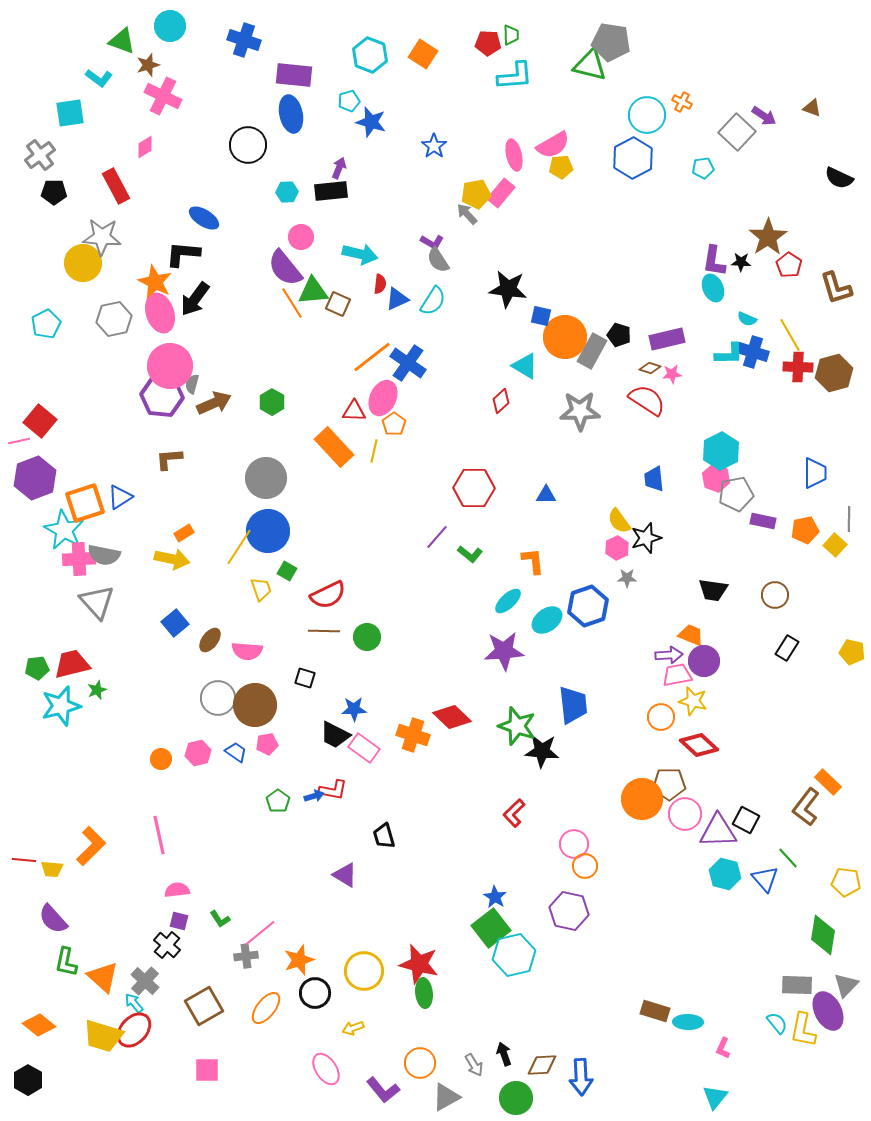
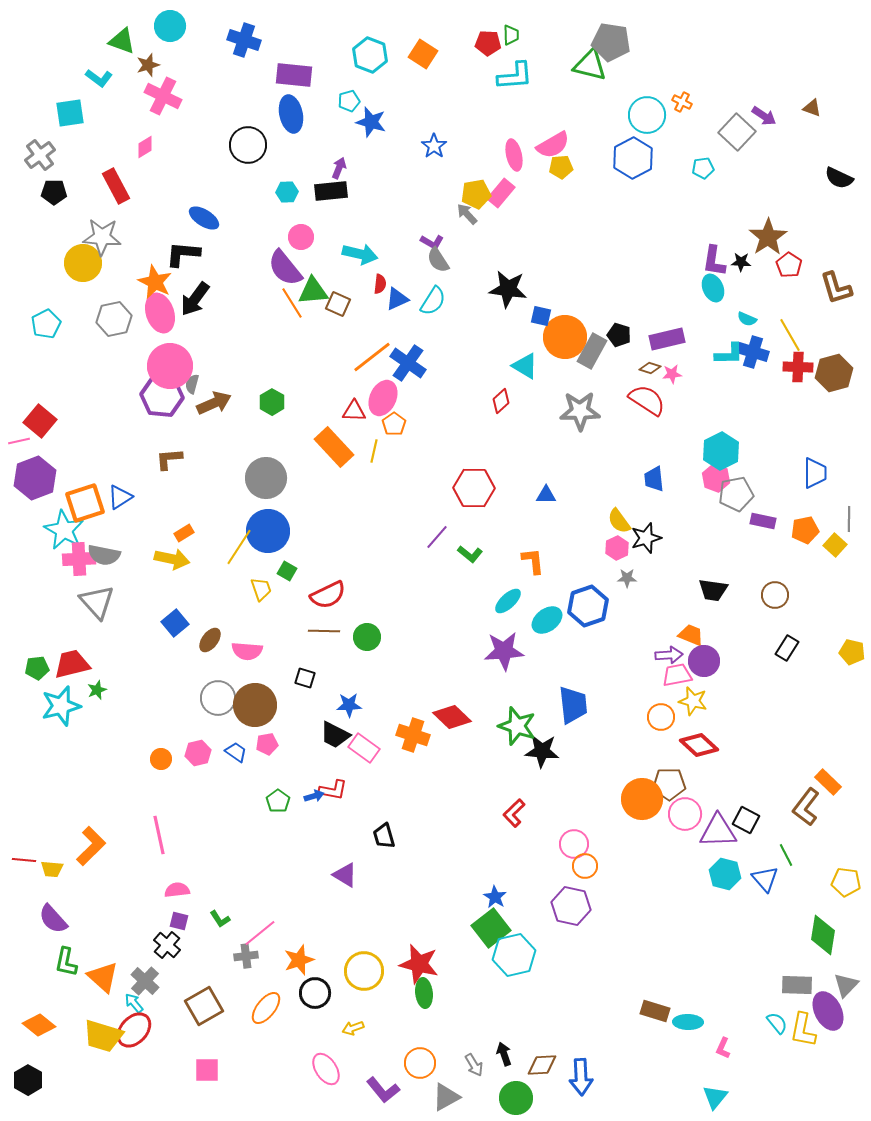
blue star at (354, 709): moved 5 px left, 4 px up
green line at (788, 858): moved 2 px left, 3 px up; rotated 15 degrees clockwise
purple hexagon at (569, 911): moved 2 px right, 5 px up
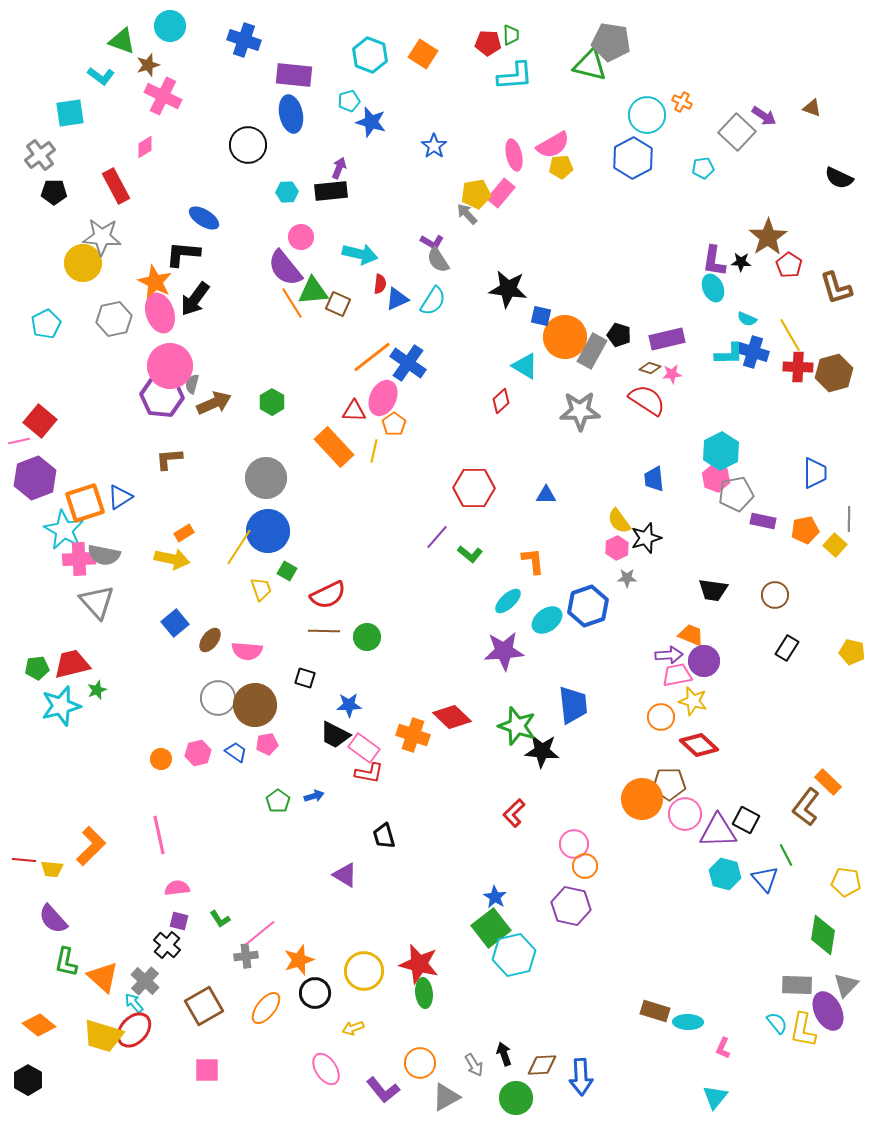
cyan L-shape at (99, 78): moved 2 px right, 2 px up
red L-shape at (333, 790): moved 36 px right, 17 px up
pink semicircle at (177, 890): moved 2 px up
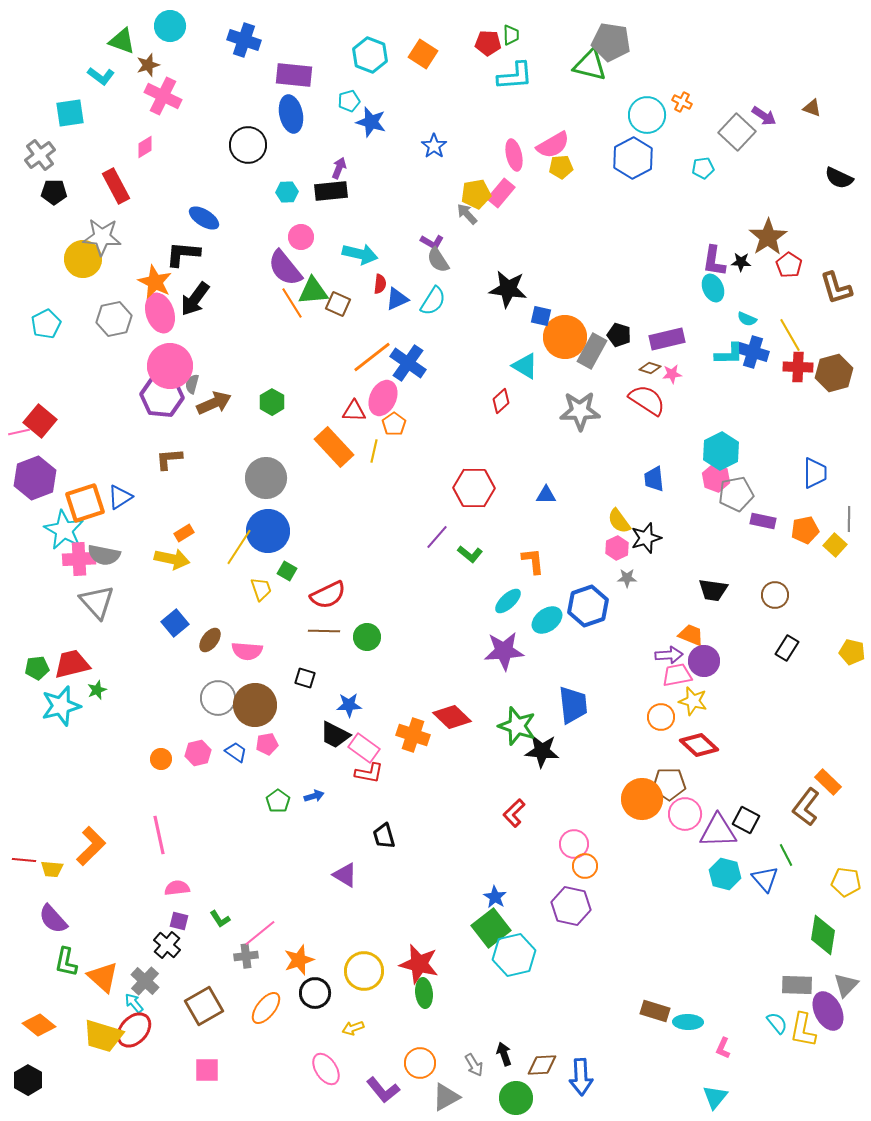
yellow circle at (83, 263): moved 4 px up
pink line at (19, 441): moved 9 px up
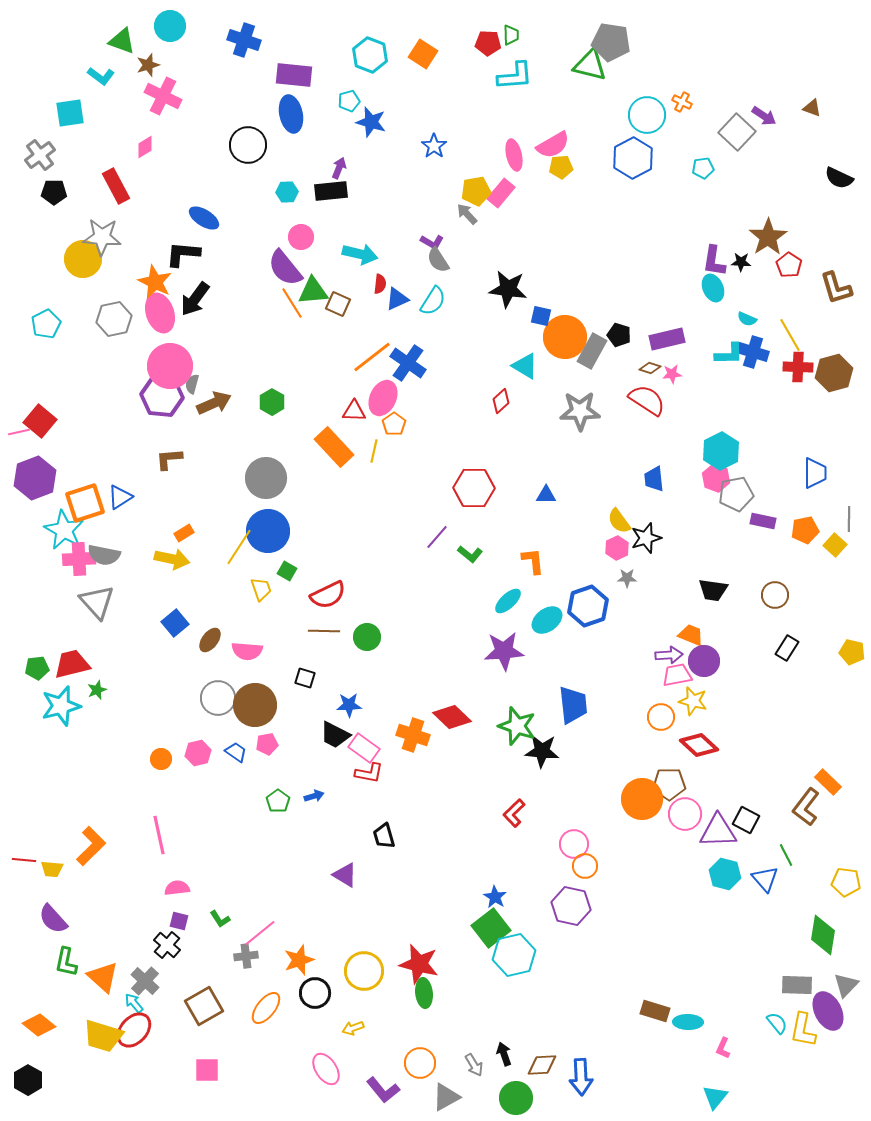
yellow pentagon at (476, 194): moved 3 px up
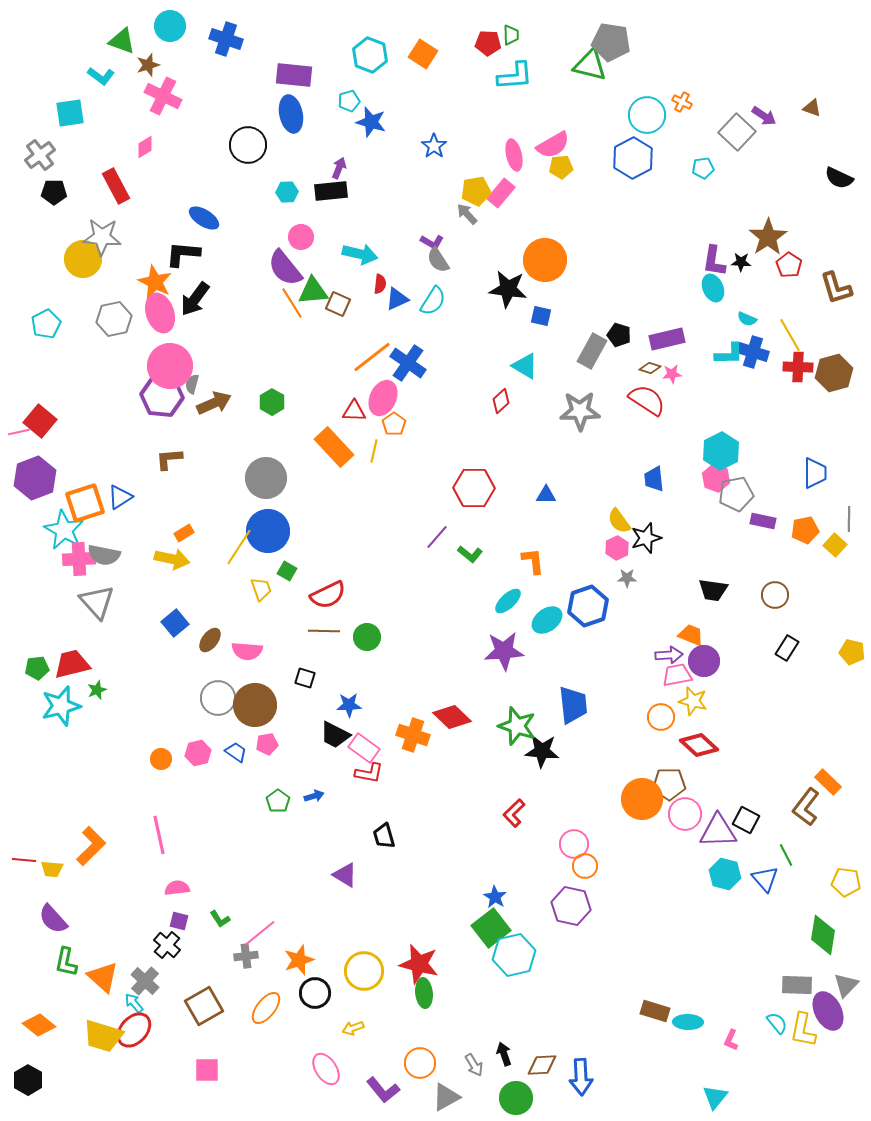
blue cross at (244, 40): moved 18 px left, 1 px up
orange circle at (565, 337): moved 20 px left, 77 px up
pink L-shape at (723, 1048): moved 8 px right, 8 px up
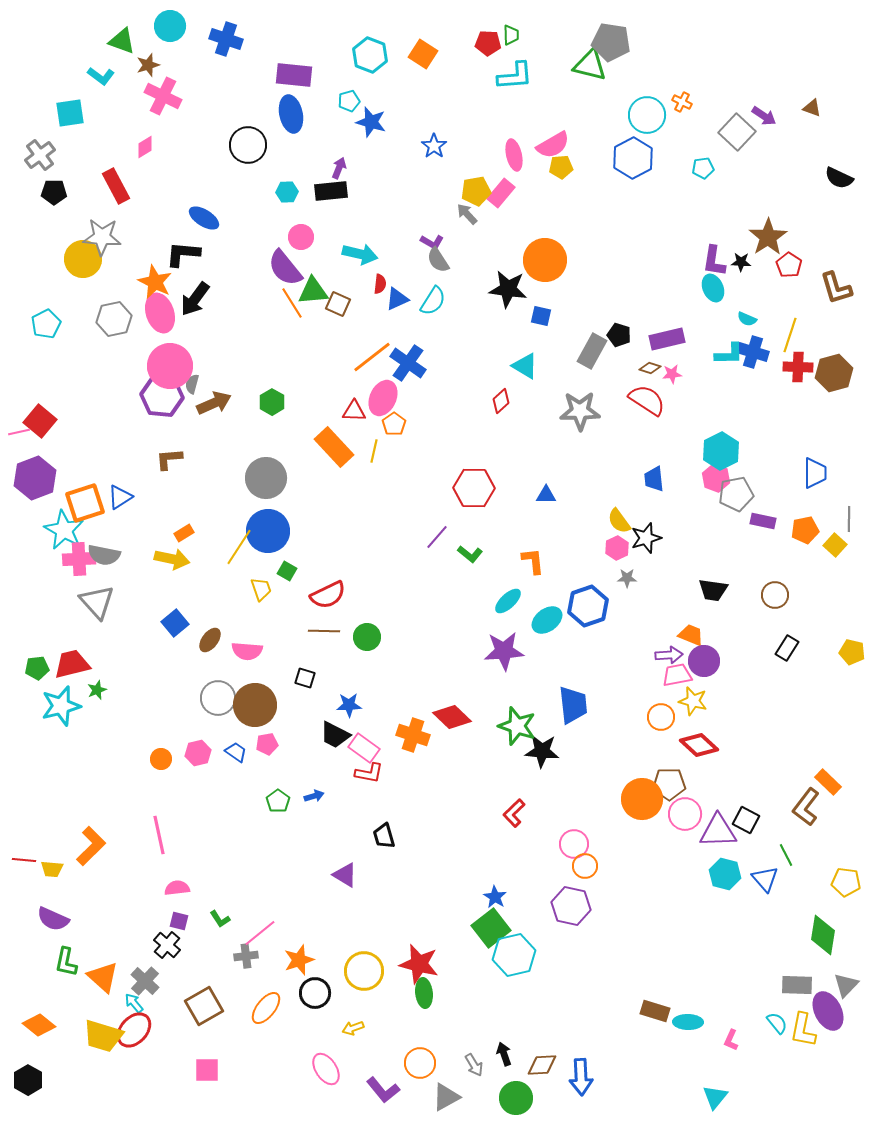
yellow line at (790, 335): rotated 48 degrees clockwise
purple semicircle at (53, 919): rotated 24 degrees counterclockwise
